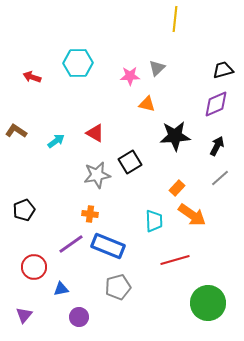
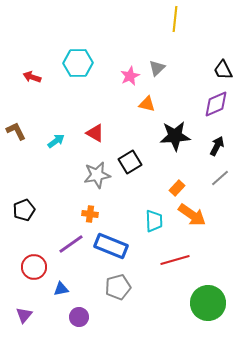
black trapezoid: rotated 100 degrees counterclockwise
pink star: rotated 24 degrees counterclockwise
brown L-shape: rotated 30 degrees clockwise
blue rectangle: moved 3 px right
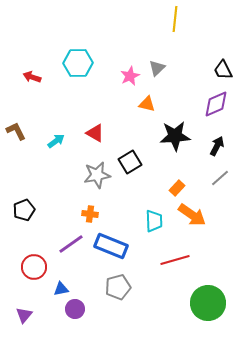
purple circle: moved 4 px left, 8 px up
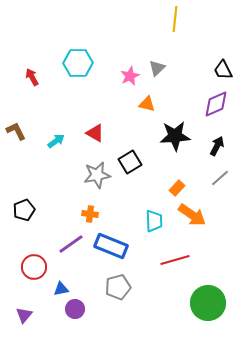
red arrow: rotated 42 degrees clockwise
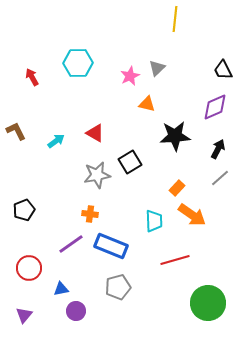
purple diamond: moved 1 px left, 3 px down
black arrow: moved 1 px right, 3 px down
red circle: moved 5 px left, 1 px down
purple circle: moved 1 px right, 2 px down
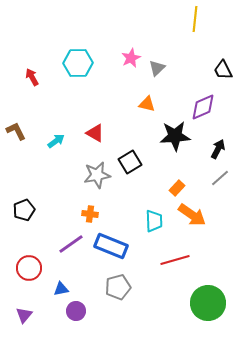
yellow line: moved 20 px right
pink star: moved 1 px right, 18 px up
purple diamond: moved 12 px left
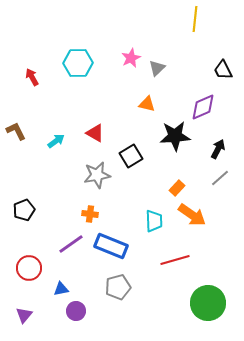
black square: moved 1 px right, 6 px up
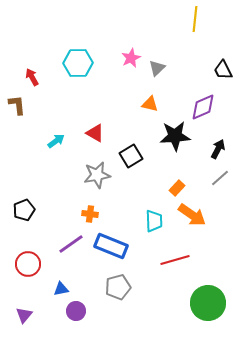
orange triangle: moved 3 px right
brown L-shape: moved 1 px right, 26 px up; rotated 20 degrees clockwise
red circle: moved 1 px left, 4 px up
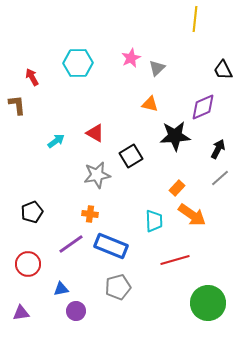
black pentagon: moved 8 px right, 2 px down
purple triangle: moved 3 px left, 2 px up; rotated 42 degrees clockwise
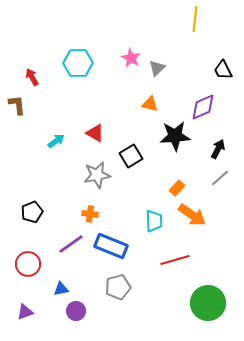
pink star: rotated 18 degrees counterclockwise
purple triangle: moved 4 px right, 1 px up; rotated 12 degrees counterclockwise
